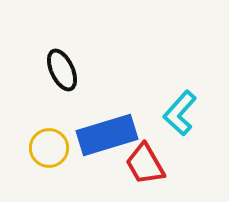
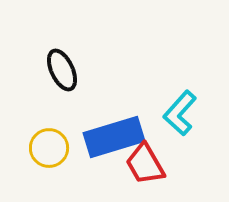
blue rectangle: moved 7 px right, 2 px down
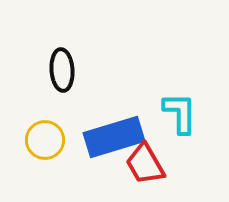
black ellipse: rotated 21 degrees clockwise
cyan L-shape: rotated 138 degrees clockwise
yellow circle: moved 4 px left, 8 px up
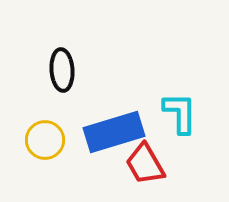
blue rectangle: moved 5 px up
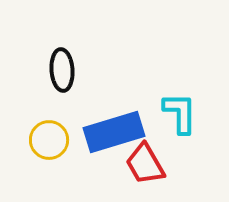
yellow circle: moved 4 px right
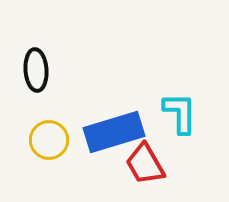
black ellipse: moved 26 px left
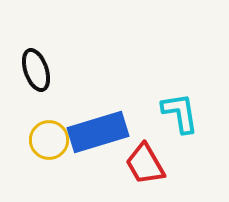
black ellipse: rotated 15 degrees counterclockwise
cyan L-shape: rotated 9 degrees counterclockwise
blue rectangle: moved 16 px left
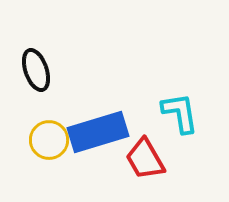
red trapezoid: moved 5 px up
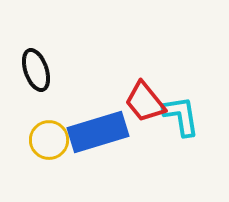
cyan L-shape: moved 1 px right, 3 px down
red trapezoid: moved 57 px up; rotated 9 degrees counterclockwise
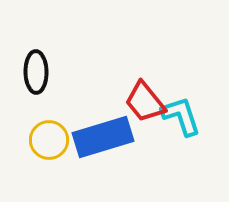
black ellipse: moved 2 px down; rotated 18 degrees clockwise
cyan L-shape: rotated 9 degrees counterclockwise
blue rectangle: moved 5 px right, 5 px down
